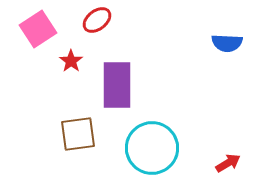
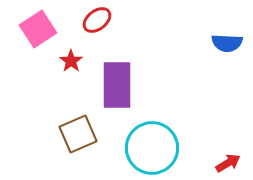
brown square: rotated 15 degrees counterclockwise
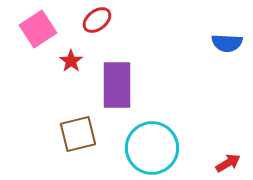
brown square: rotated 9 degrees clockwise
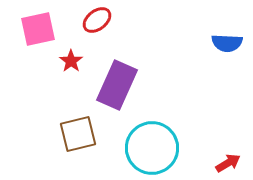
pink square: rotated 21 degrees clockwise
purple rectangle: rotated 24 degrees clockwise
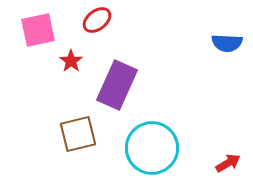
pink square: moved 1 px down
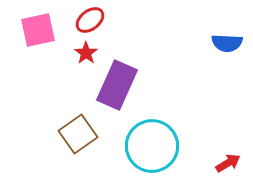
red ellipse: moved 7 px left
red star: moved 15 px right, 8 px up
brown square: rotated 21 degrees counterclockwise
cyan circle: moved 2 px up
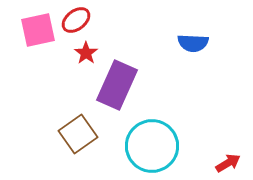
red ellipse: moved 14 px left
blue semicircle: moved 34 px left
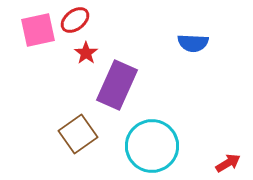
red ellipse: moved 1 px left
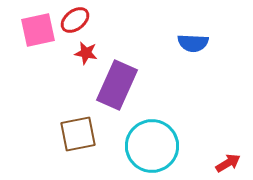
red star: rotated 25 degrees counterclockwise
brown square: rotated 24 degrees clockwise
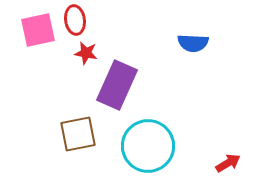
red ellipse: rotated 60 degrees counterclockwise
cyan circle: moved 4 px left
